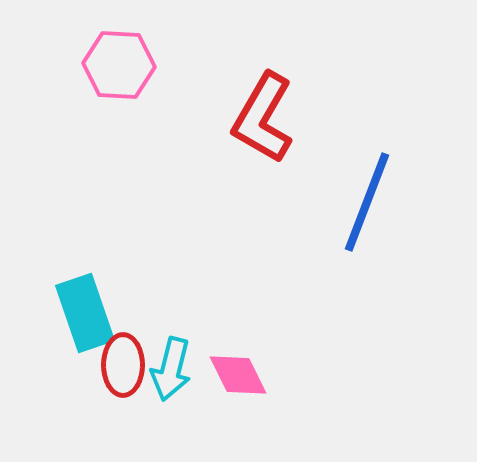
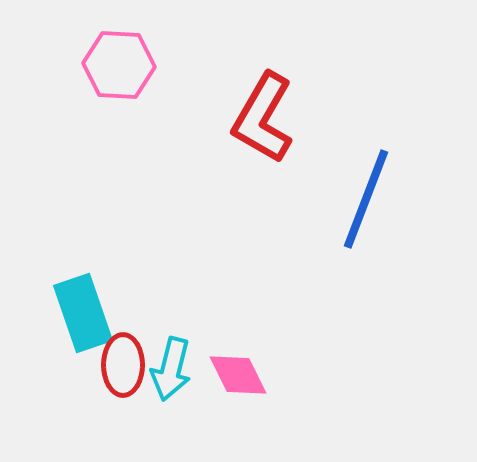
blue line: moved 1 px left, 3 px up
cyan rectangle: moved 2 px left
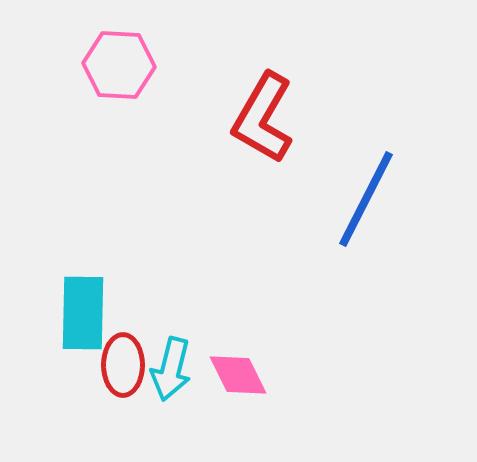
blue line: rotated 6 degrees clockwise
cyan rectangle: rotated 20 degrees clockwise
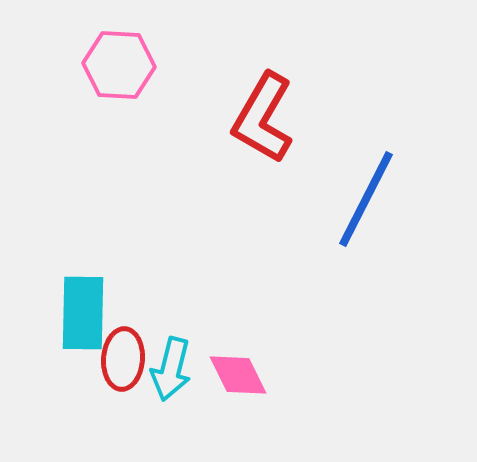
red ellipse: moved 6 px up; rotated 4 degrees clockwise
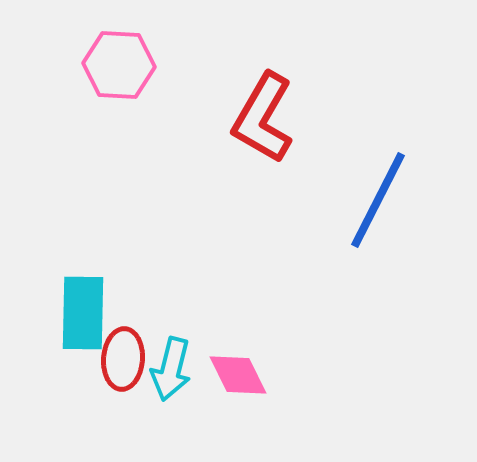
blue line: moved 12 px right, 1 px down
